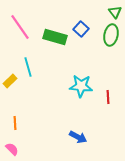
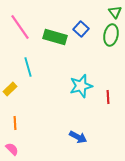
yellow rectangle: moved 8 px down
cyan star: rotated 20 degrees counterclockwise
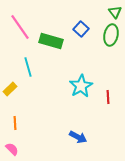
green rectangle: moved 4 px left, 4 px down
cyan star: rotated 15 degrees counterclockwise
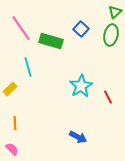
green triangle: rotated 24 degrees clockwise
pink line: moved 1 px right, 1 px down
red line: rotated 24 degrees counterclockwise
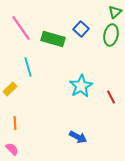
green rectangle: moved 2 px right, 2 px up
red line: moved 3 px right
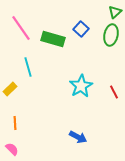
red line: moved 3 px right, 5 px up
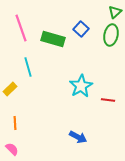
pink line: rotated 16 degrees clockwise
red line: moved 6 px left, 8 px down; rotated 56 degrees counterclockwise
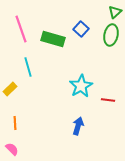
pink line: moved 1 px down
blue arrow: moved 11 px up; rotated 102 degrees counterclockwise
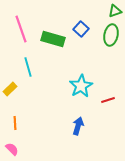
green triangle: moved 1 px up; rotated 24 degrees clockwise
red line: rotated 24 degrees counterclockwise
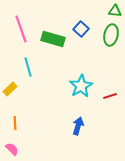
green triangle: rotated 24 degrees clockwise
red line: moved 2 px right, 4 px up
